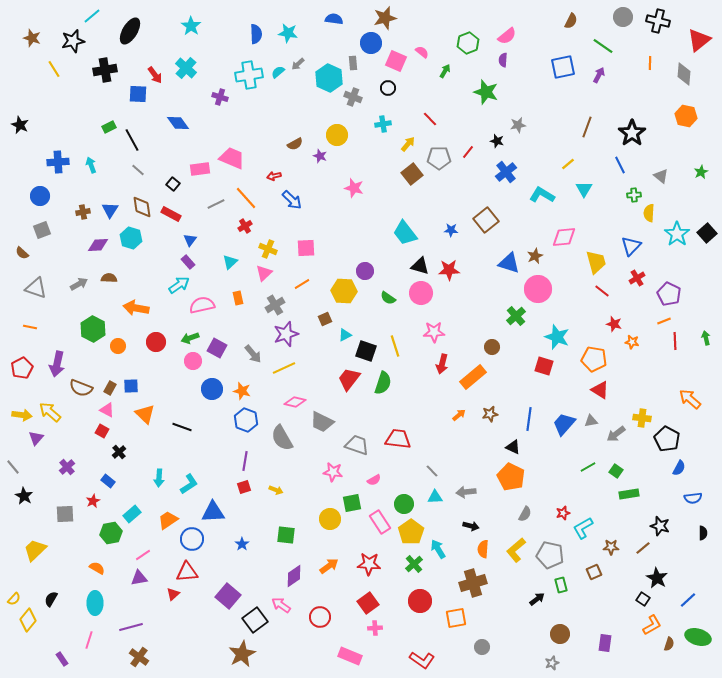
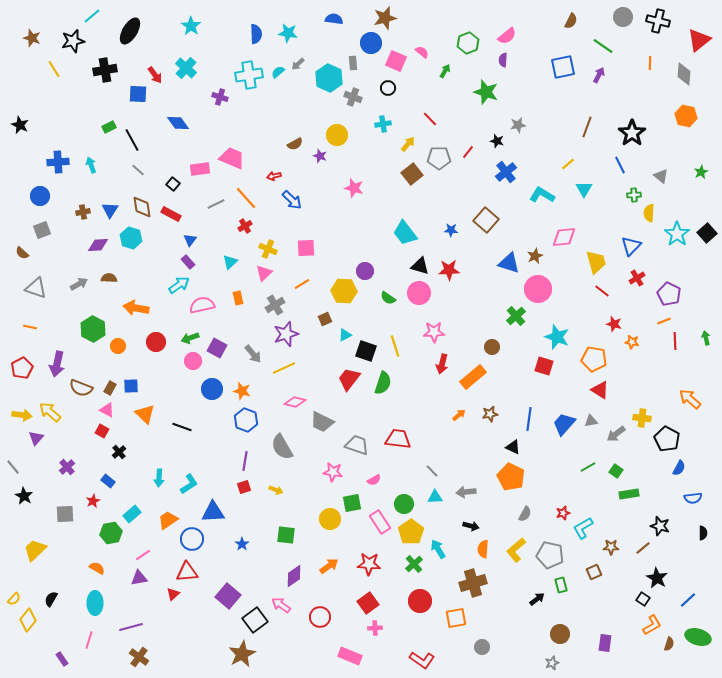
brown square at (486, 220): rotated 10 degrees counterclockwise
pink circle at (421, 293): moved 2 px left
gray semicircle at (282, 438): moved 9 px down
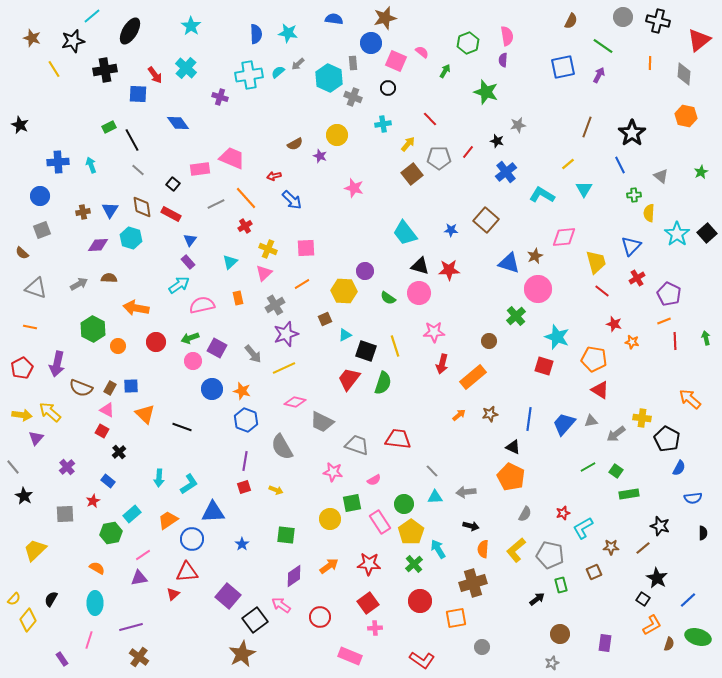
pink semicircle at (507, 36): rotated 60 degrees counterclockwise
brown circle at (492, 347): moved 3 px left, 6 px up
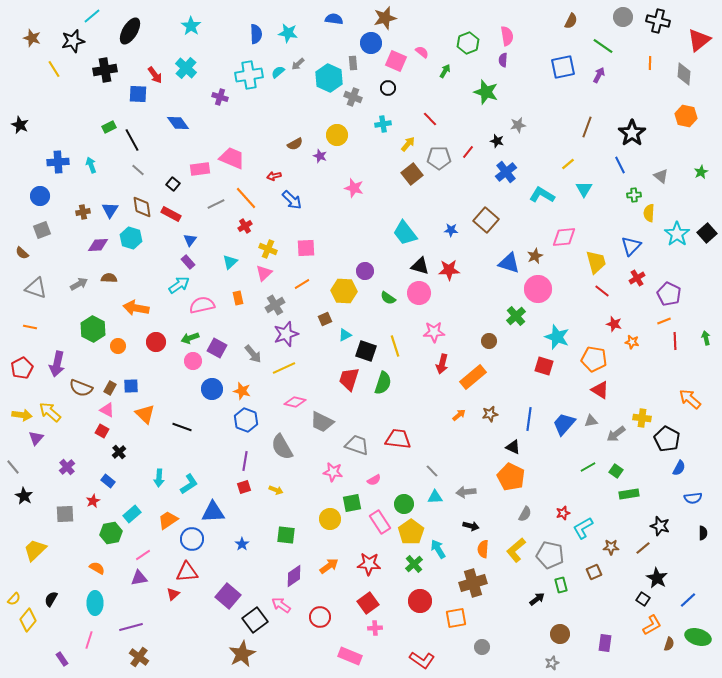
red trapezoid at (349, 379): rotated 20 degrees counterclockwise
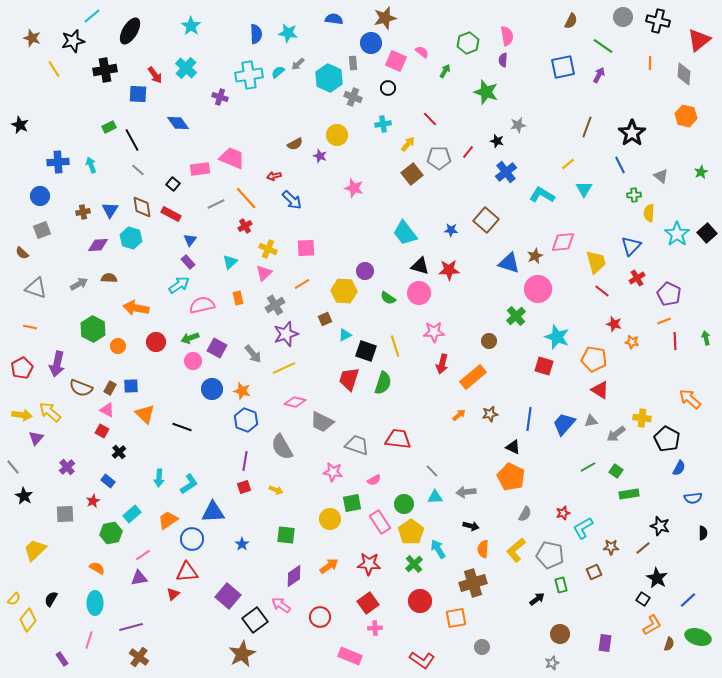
pink diamond at (564, 237): moved 1 px left, 5 px down
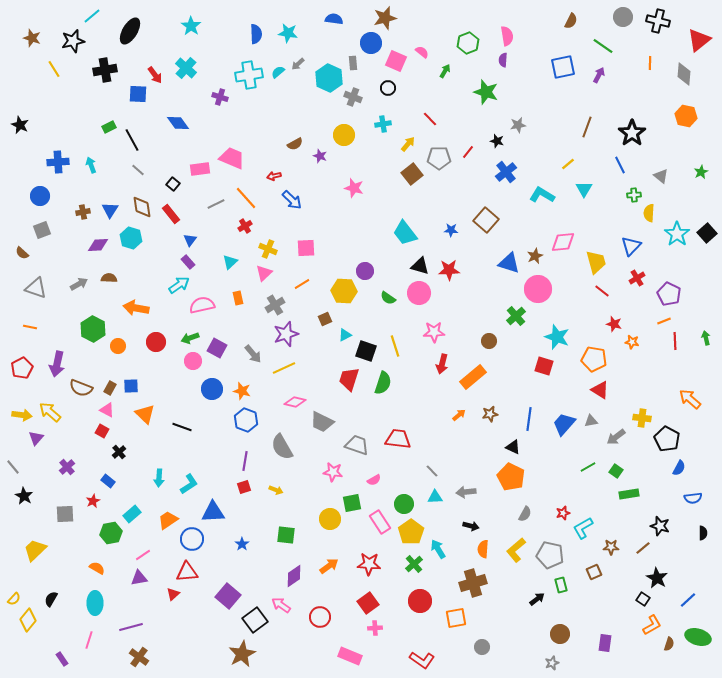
yellow circle at (337, 135): moved 7 px right
red rectangle at (171, 214): rotated 24 degrees clockwise
gray arrow at (616, 434): moved 3 px down
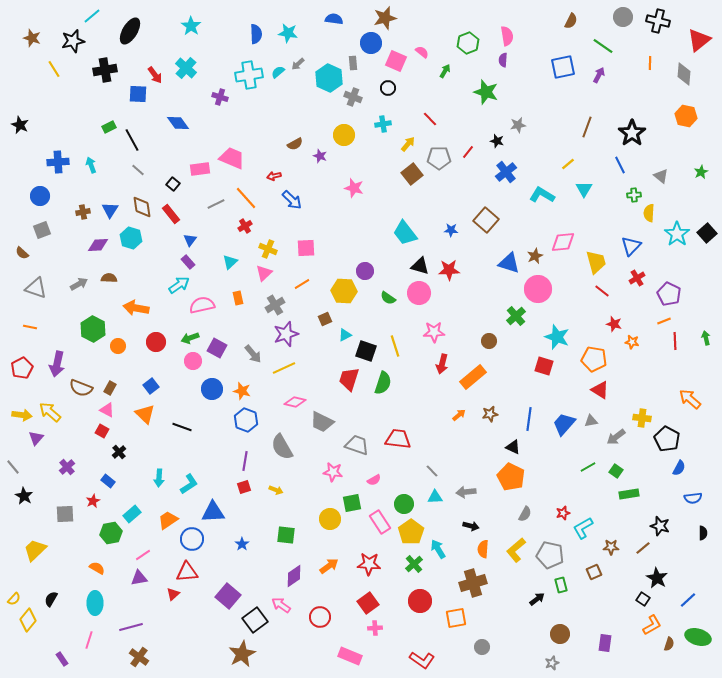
blue square at (131, 386): moved 20 px right; rotated 35 degrees counterclockwise
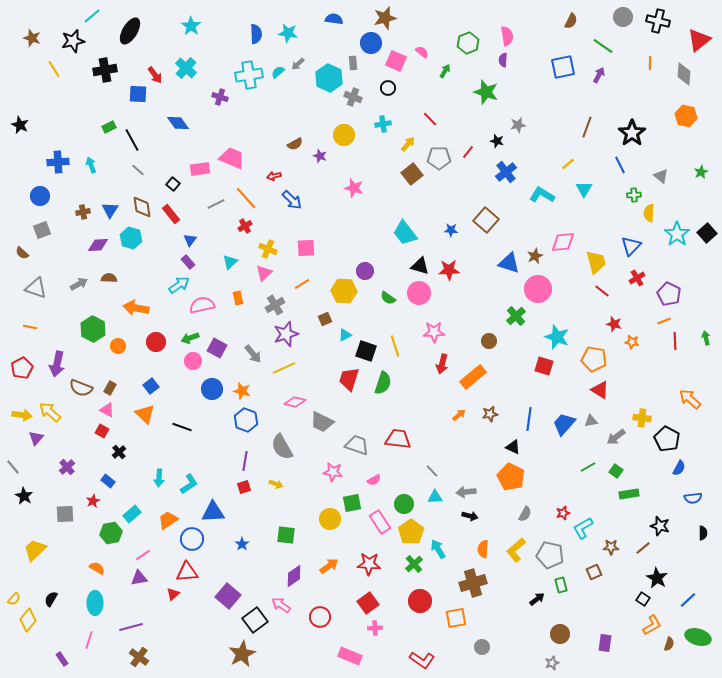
yellow arrow at (276, 490): moved 6 px up
black arrow at (471, 526): moved 1 px left, 10 px up
